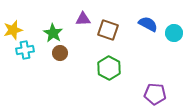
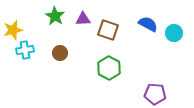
green star: moved 2 px right, 17 px up
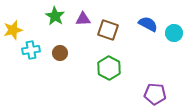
cyan cross: moved 6 px right
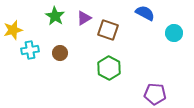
purple triangle: moved 1 px right, 1 px up; rotated 28 degrees counterclockwise
blue semicircle: moved 3 px left, 11 px up
cyan cross: moved 1 px left
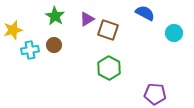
purple triangle: moved 3 px right, 1 px down
brown circle: moved 6 px left, 8 px up
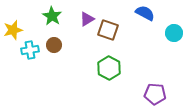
green star: moved 3 px left
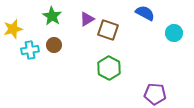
yellow star: moved 1 px up
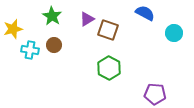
cyan cross: rotated 18 degrees clockwise
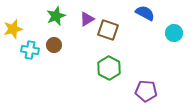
green star: moved 4 px right; rotated 18 degrees clockwise
purple pentagon: moved 9 px left, 3 px up
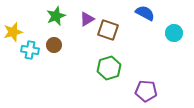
yellow star: moved 3 px down
green hexagon: rotated 15 degrees clockwise
